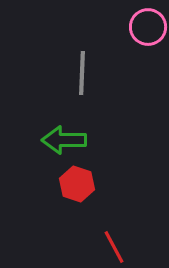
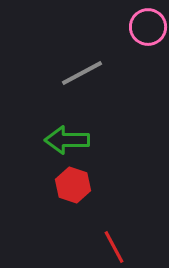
gray line: rotated 60 degrees clockwise
green arrow: moved 3 px right
red hexagon: moved 4 px left, 1 px down
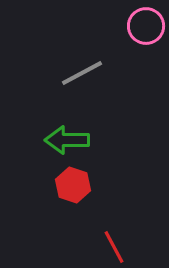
pink circle: moved 2 px left, 1 px up
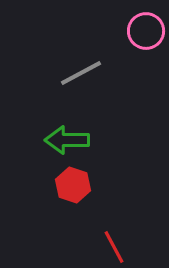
pink circle: moved 5 px down
gray line: moved 1 px left
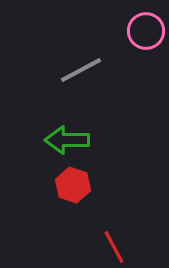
gray line: moved 3 px up
